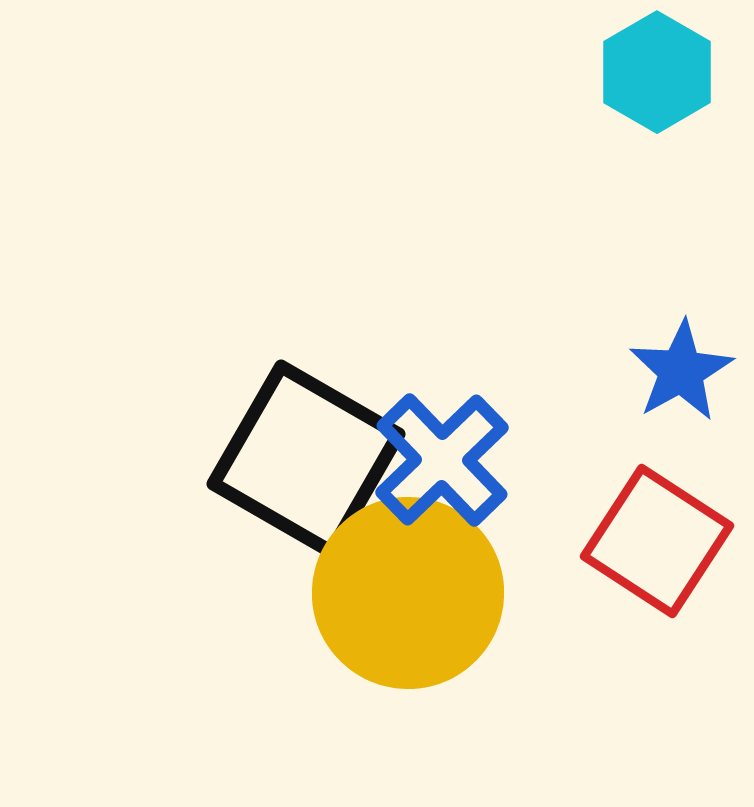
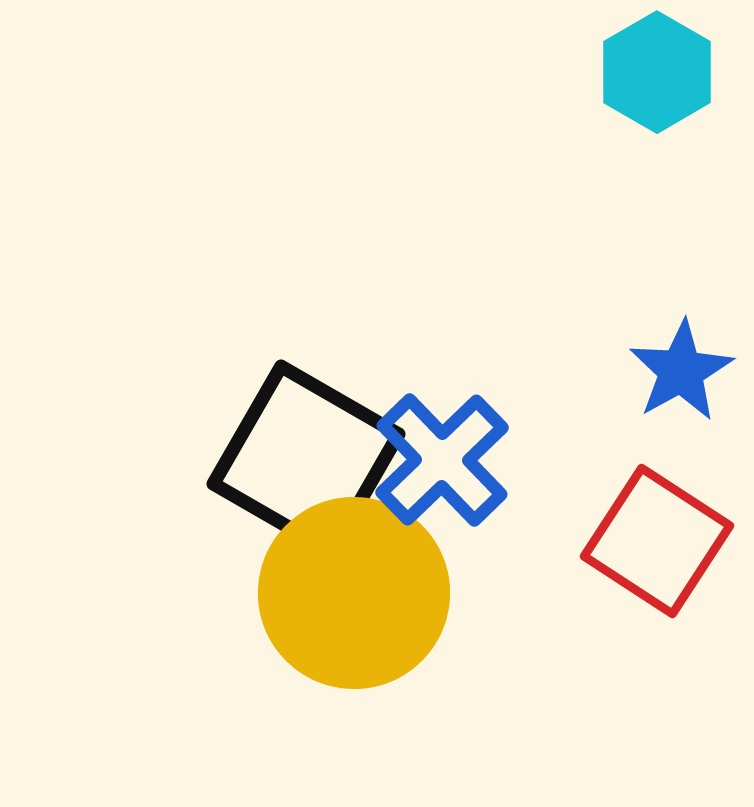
yellow circle: moved 54 px left
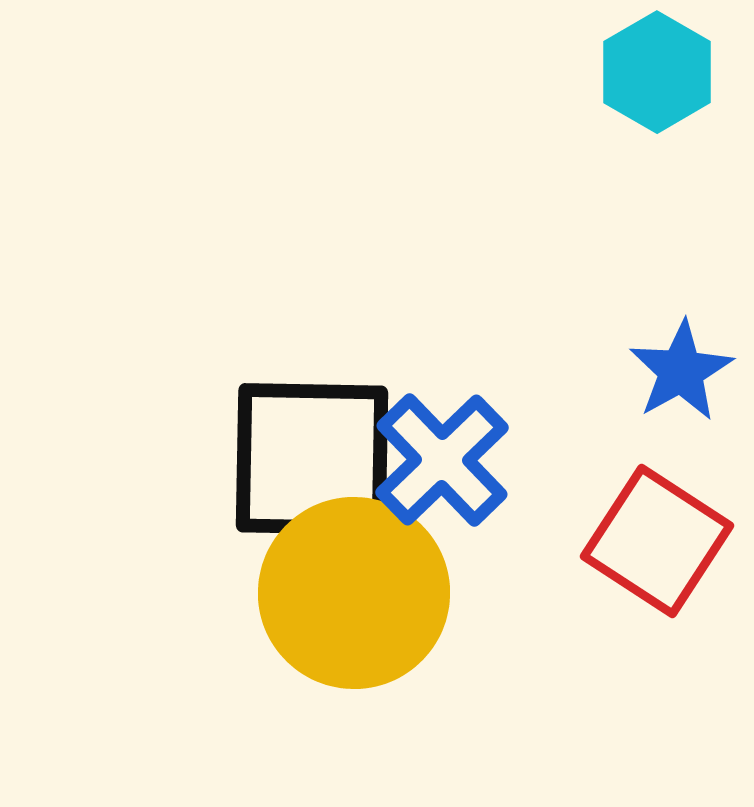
black square: moved 6 px right; rotated 29 degrees counterclockwise
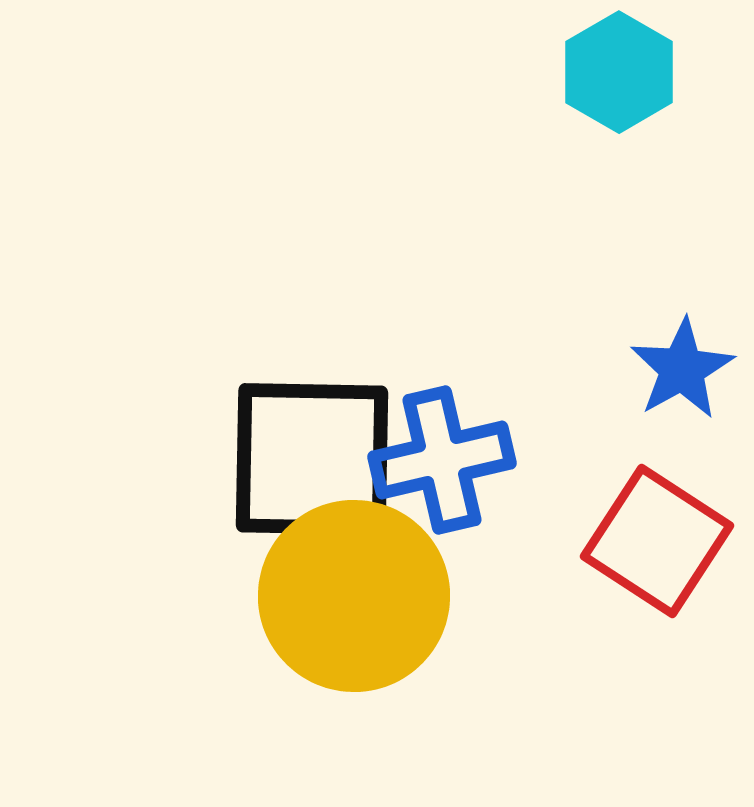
cyan hexagon: moved 38 px left
blue star: moved 1 px right, 2 px up
blue cross: rotated 31 degrees clockwise
yellow circle: moved 3 px down
